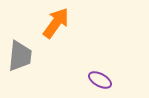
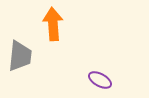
orange arrow: moved 3 px left, 1 px down; rotated 40 degrees counterclockwise
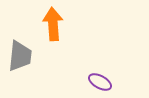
purple ellipse: moved 2 px down
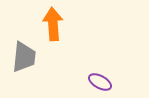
gray trapezoid: moved 4 px right, 1 px down
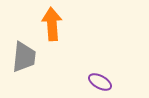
orange arrow: moved 1 px left
